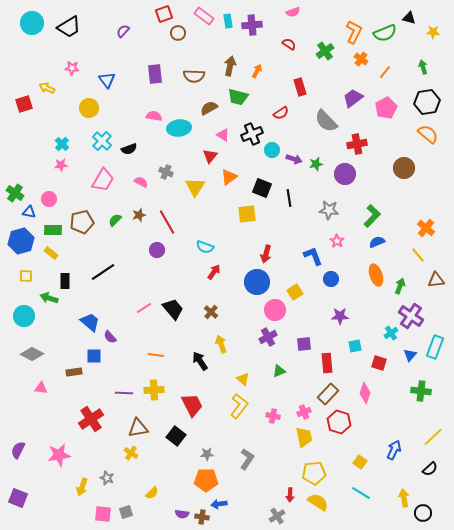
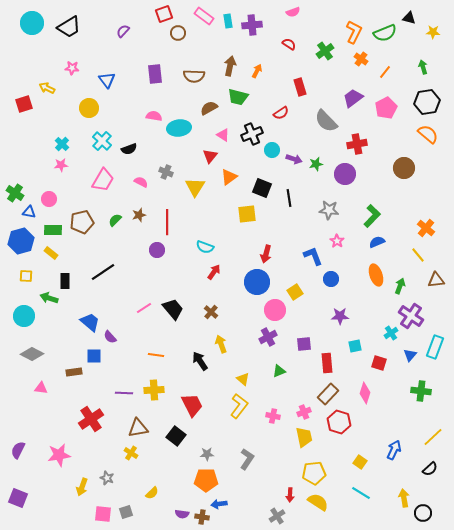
red line at (167, 222): rotated 30 degrees clockwise
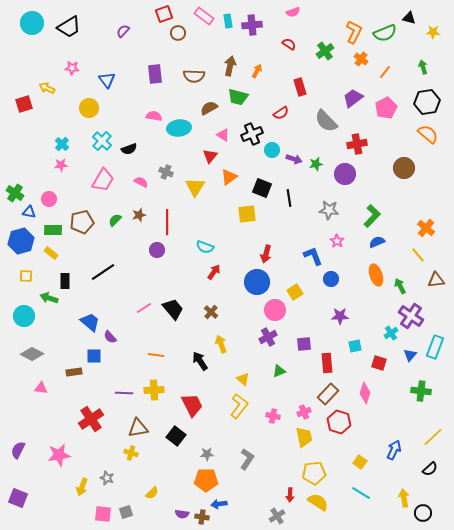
green arrow at (400, 286): rotated 49 degrees counterclockwise
yellow cross at (131, 453): rotated 16 degrees counterclockwise
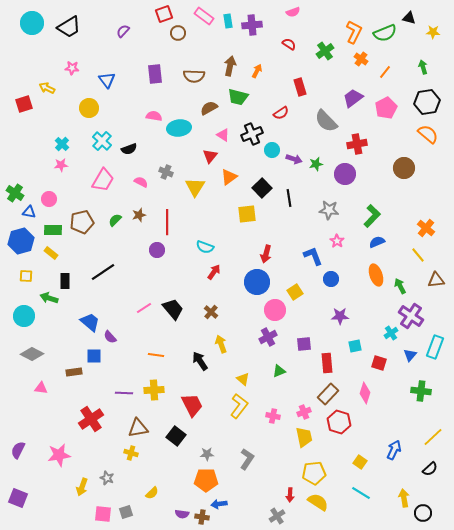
black square at (262, 188): rotated 24 degrees clockwise
